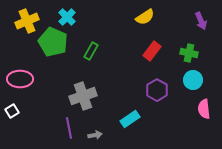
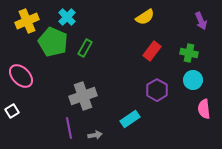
green rectangle: moved 6 px left, 3 px up
pink ellipse: moved 1 px right, 3 px up; rotated 45 degrees clockwise
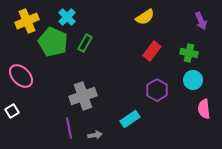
green rectangle: moved 5 px up
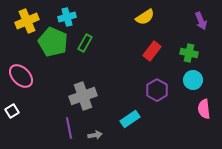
cyan cross: rotated 30 degrees clockwise
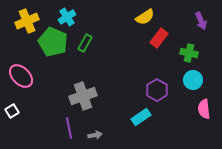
cyan cross: rotated 18 degrees counterclockwise
red rectangle: moved 7 px right, 13 px up
cyan rectangle: moved 11 px right, 2 px up
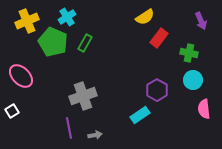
cyan rectangle: moved 1 px left, 2 px up
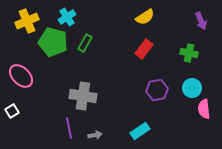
red rectangle: moved 15 px left, 11 px down
green pentagon: rotated 8 degrees counterclockwise
cyan circle: moved 1 px left, 8 px down
purple hexagon: rotated 20 degrees clockwise
gray cross: rotated 28 degrees clockwise
cyan rectangle: moved 16 px down
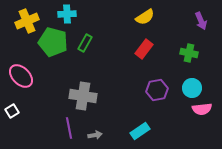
cyan cross: moved 3 px up; rotated 30 degrees clockwise
pink semicircle: moved 2 px left; rotated 90 degrees counterclockwise
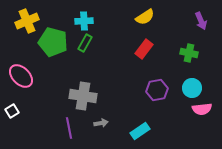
cyan cross: moved 17 px right, 7 px down
gray arrow: moved 6 px right, 12 px up
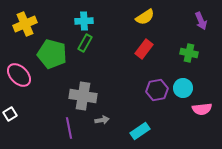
yellow cross: moved 2 px left, 3 px down
green pentagon: moved 1 px left, 12 px down
pink ellipse: moved 2 px left, 1 px up
cyan circle: moved 9 px left
white square: moved 2 px left, 3 px down
gray arrow: moved 1 px right, 3 px up
